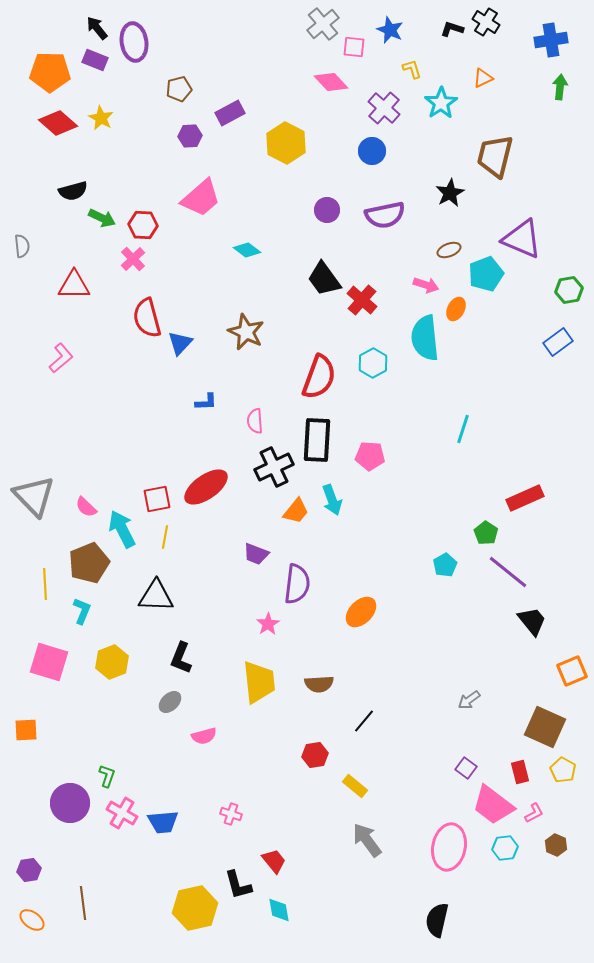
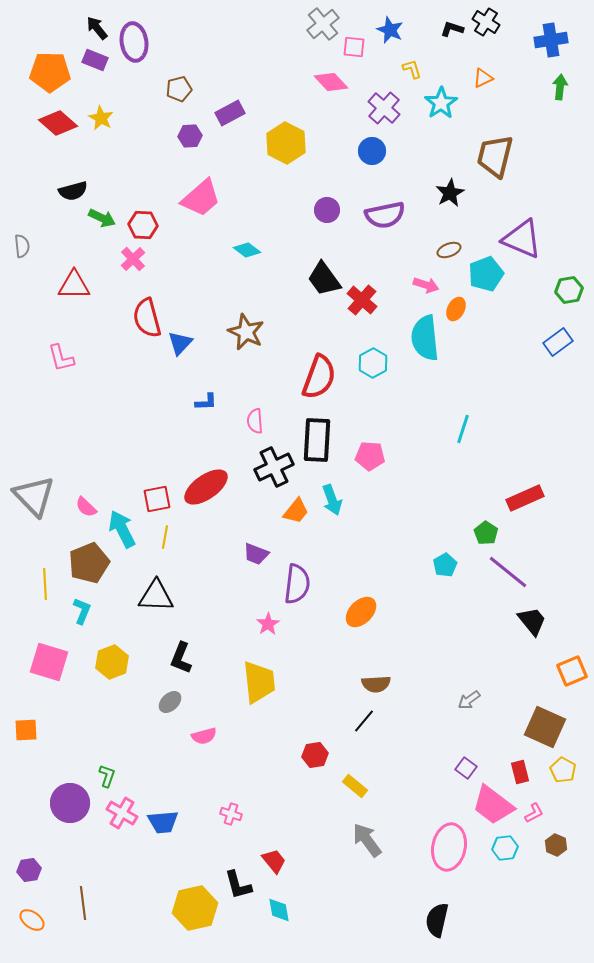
pink L-shape at (61, 358): rotated 116 degrees clockwise
brown semicircle at (319, 684): moved 57 px right
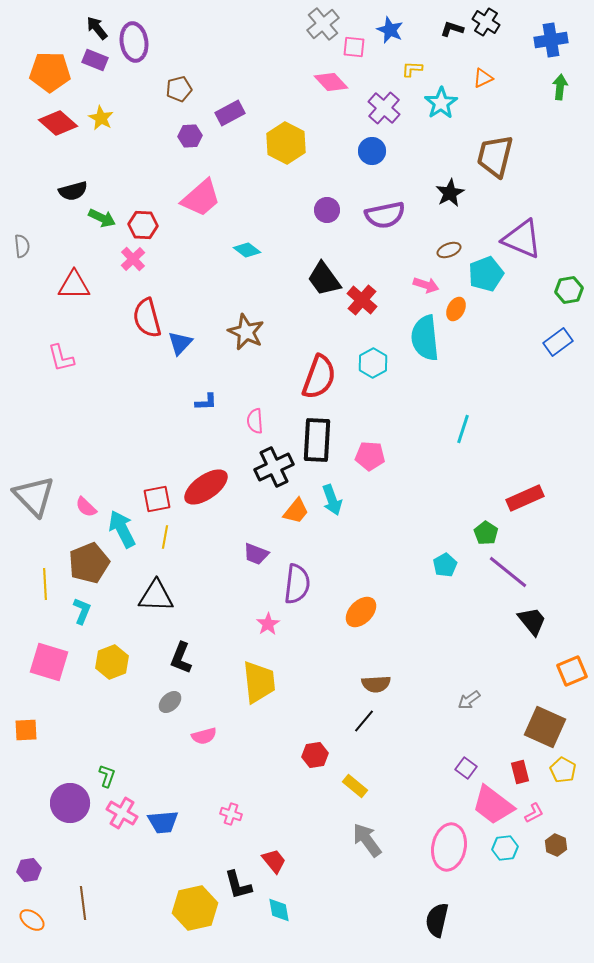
yellow L-shape at (412, 69): rotated 70 degrees counterclockwise
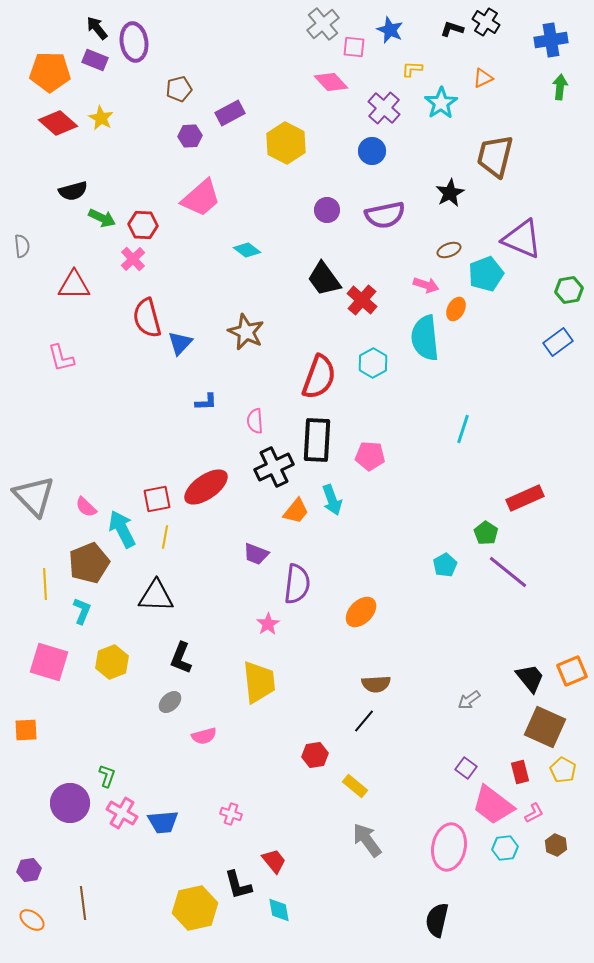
black trapezoid at (532, 621): moved 2 px left, 57 px down
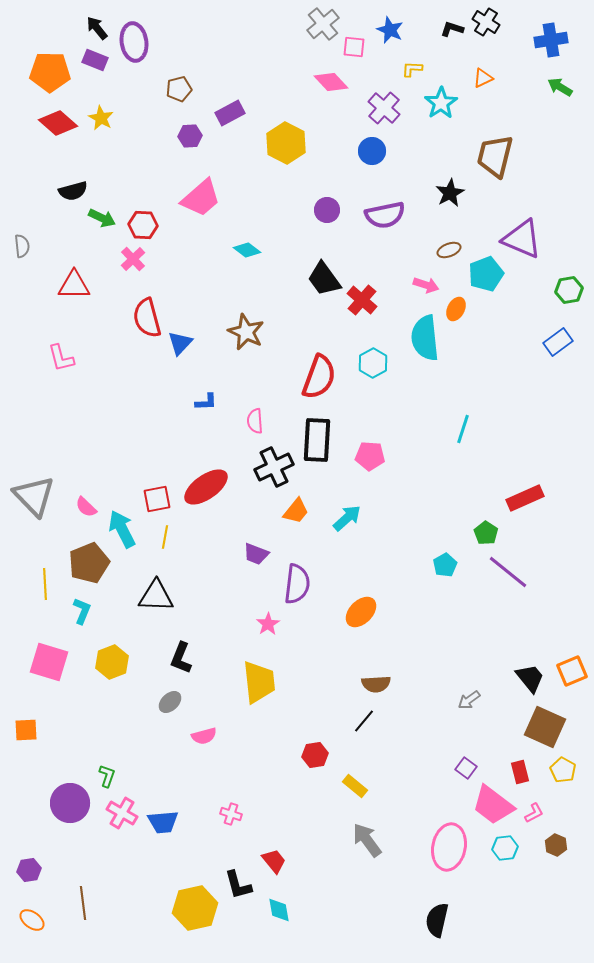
green arrow at (560, 87): rotated 65 degrees counterclockwise
cyan arrow at (332, 500): moved 15 px right, 18 px down; rotated 112 degrees counterclockwise
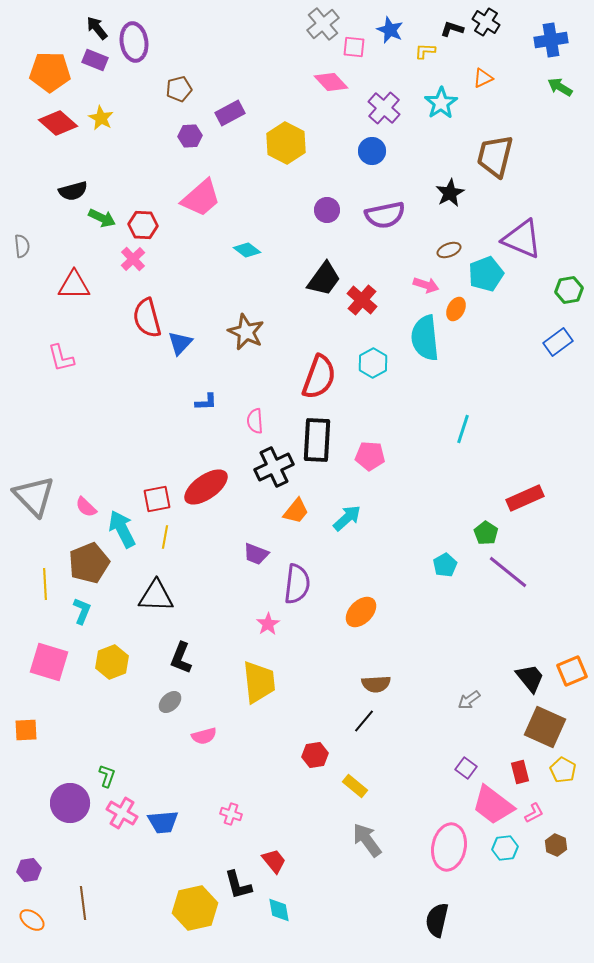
yellow L-shape at (412, 69): moved 13 px right, 18 px up
black trapezoid at (324, 279): rotated 108 degrees counterclockwise
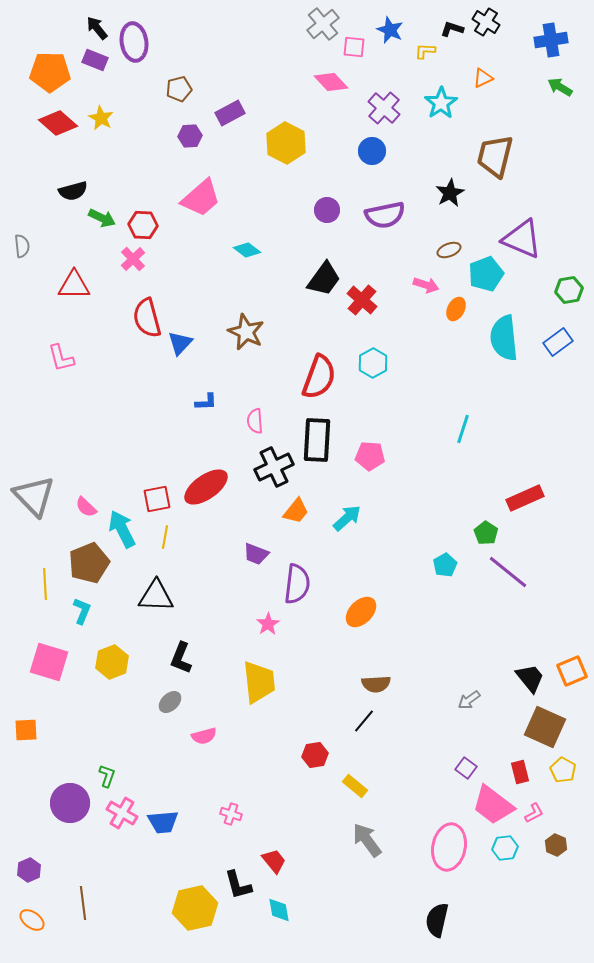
cyan semicircle at (425, 338): moved 79 px right
purple hexagon at (29, 870): rotated 15 degrees counterclockwise
